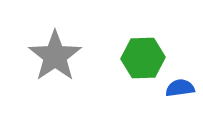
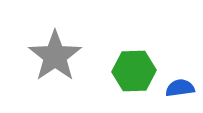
green hexagon: moved 9 px left, 13 px down
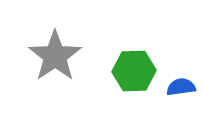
blue semicircle: moved 1 px right, 1 px up
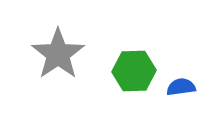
gray star: moved 3 px right, 2 px up
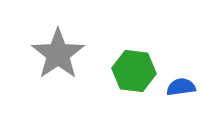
green hexagon: rotated 9 degrees clockwise
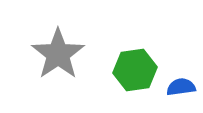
green hexagon: moved 1 px right, 1 px up; rotated 15 degrees counterclockwise
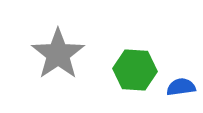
green hexagon: rotated 12 degrees clockwise
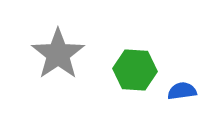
blue semicircle: moved 1 px right, 4 px down
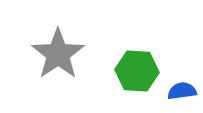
green hexagon: moved 2 px right, 1 px down
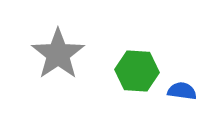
blue semicircle: rotated 16 degrees clockwise
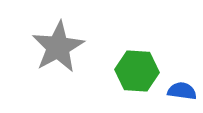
gray star: moved 7 px up; rotated 6 degrees clockwise
